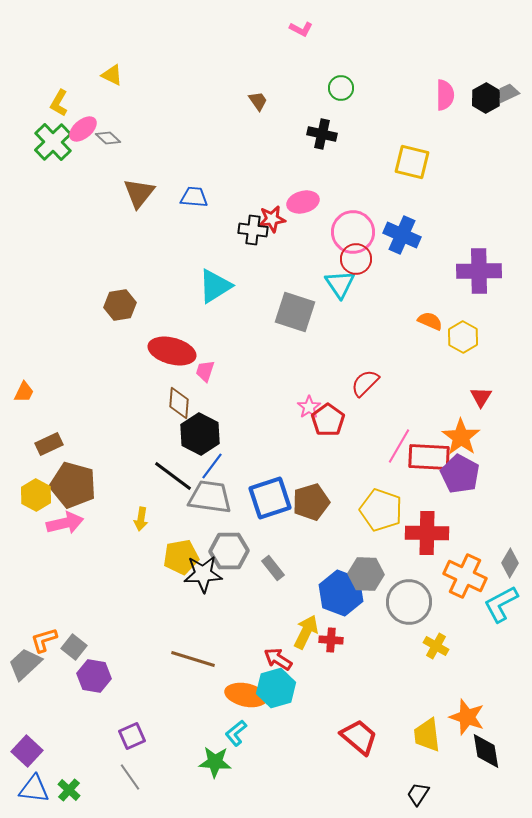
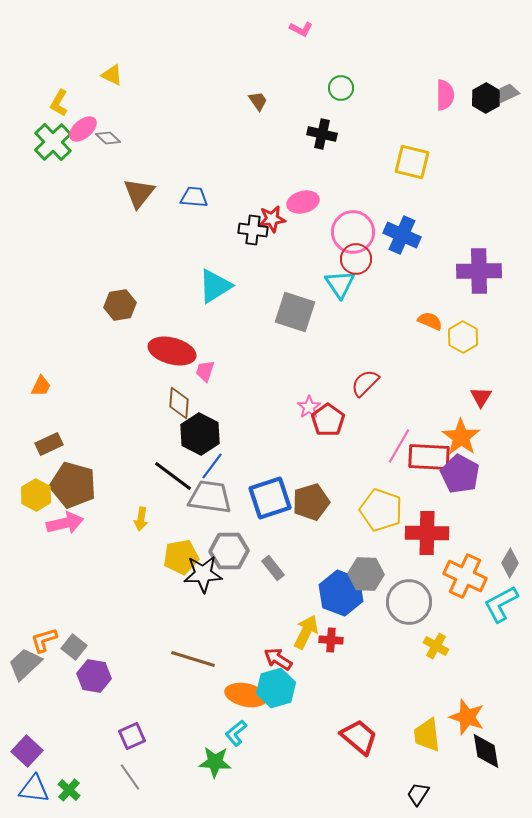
orange trapezoid at (24, 392): moved 17 px right, 6 px up
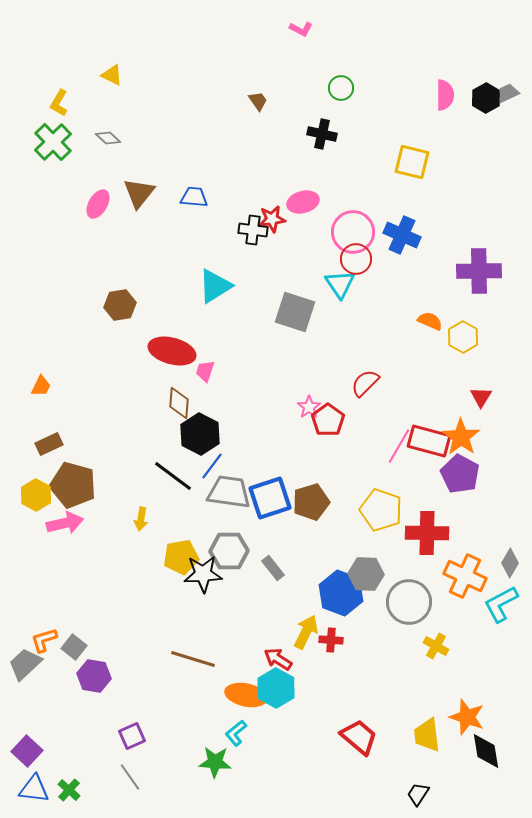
pink ellipse at (83, 129): moved 15 px right, 75 px down; rotated 20 degrees counterclockwise
red rectangle at (429, 457): moved 16 px up; rotated 12 degrees clockwise
gray trapezoid at (210, 497): moved 19 px right, 5 px up
cyan hexagon at (276, 688): rotated 15 degrees counterclockwise
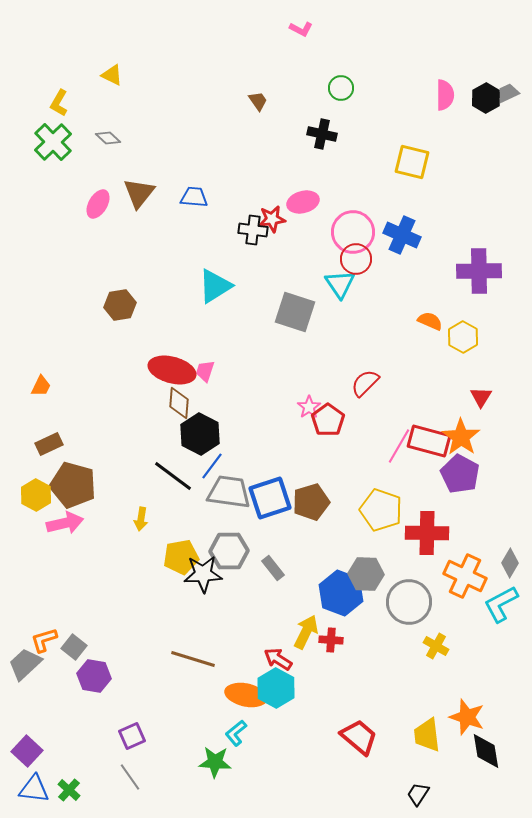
red ellipse at (172, 351): moved 19 px down
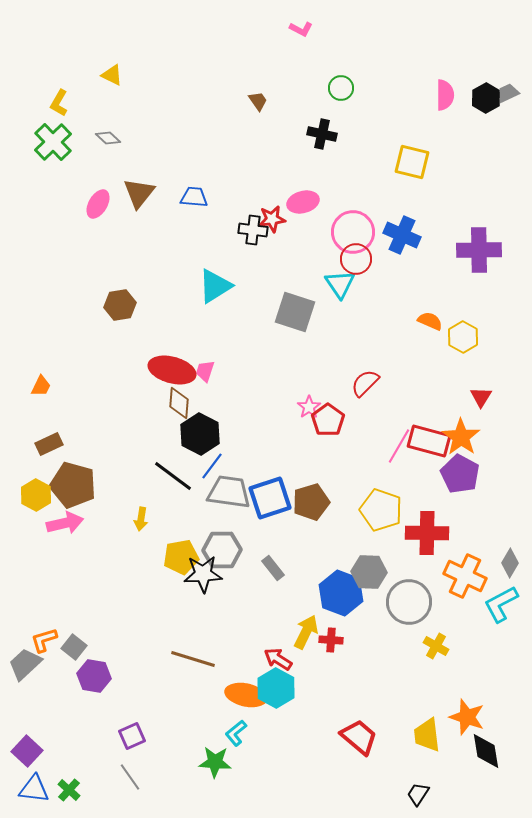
purple cross at (479, 271): moved 21 px up
gray hexagon at (229, 551): moved 7 px left, 1 px up
gray hexagon at (366, 574): moved 3 px right, 2 px up
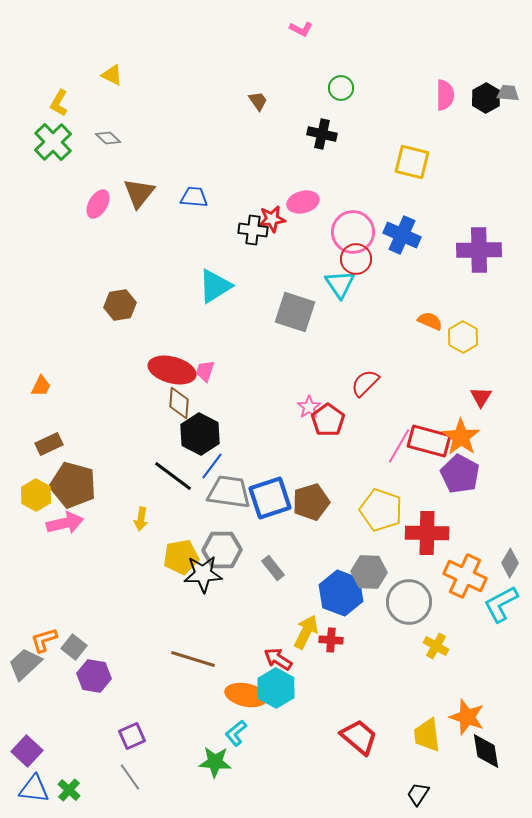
gray trapezoid at (508, 93): rotated 30 degrees clockwise
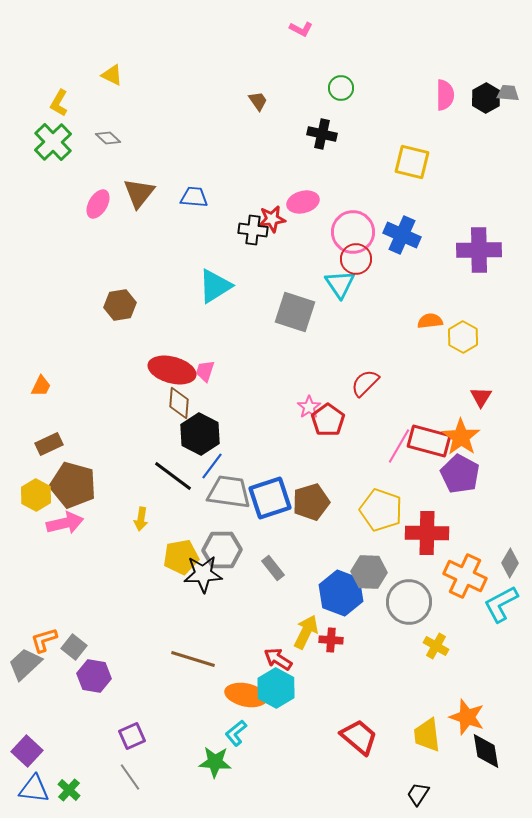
orange semicircle at (430, 321): rotated 30 degrees counterclockwise
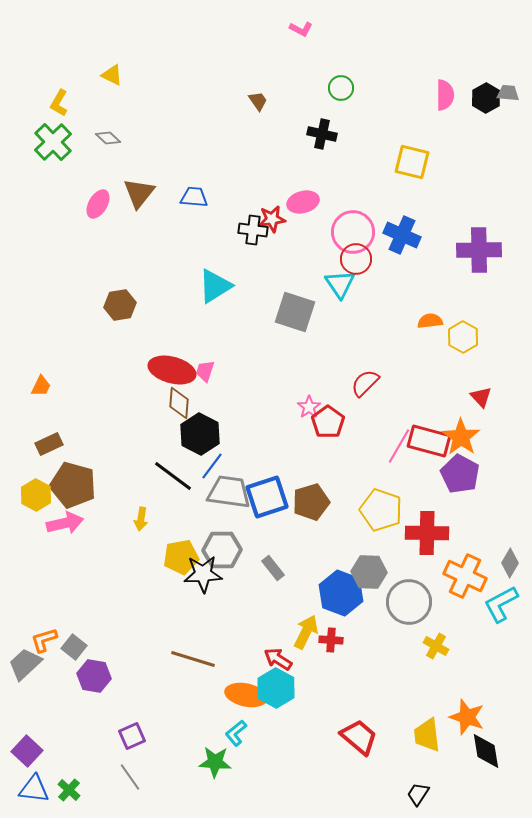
red triangle at (481, 397): rotated 15 degrees counterclockwise
red pentagon at (328, 420): moved 2 px down
blue square at (270, 498): moved 3 px left, 1 px up
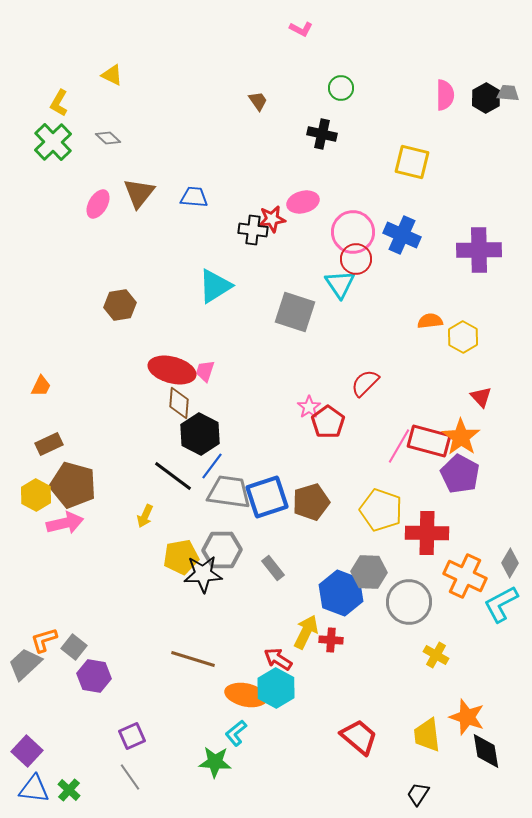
yellow arrow at (141, 519): moved 4 px right, 3 px up; rotated 15 degrees clockwise
yellow cross at (436, 646): moved 9 px down
